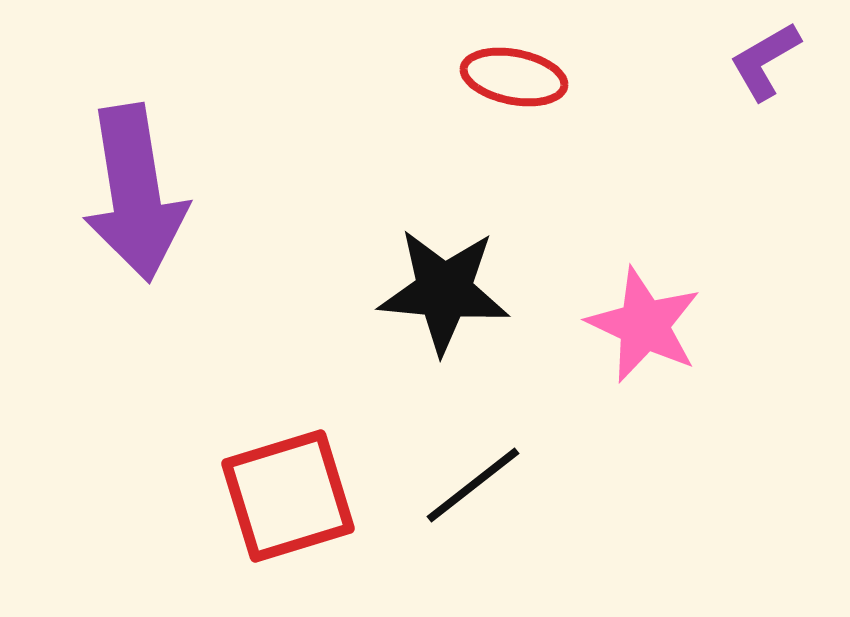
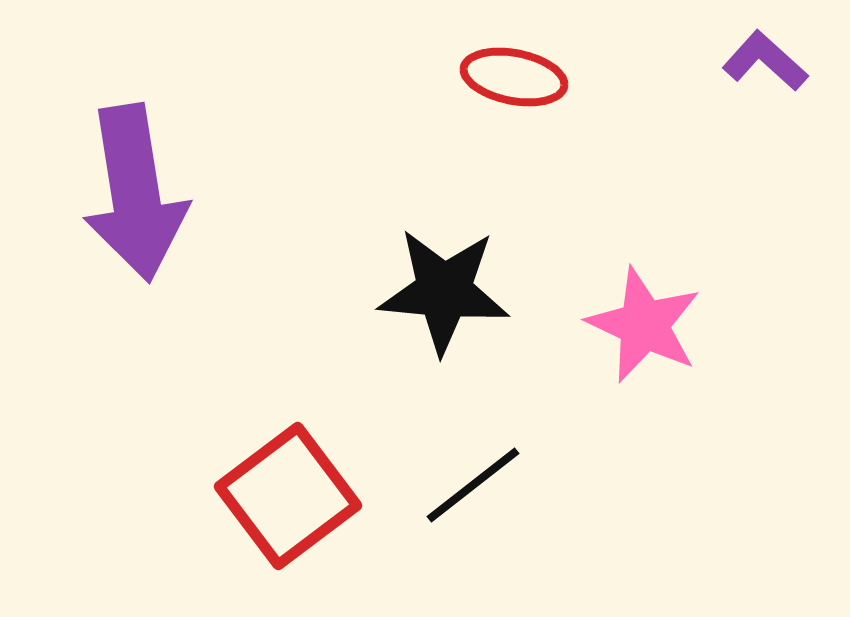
purple L-shape: rotated 72 degrees clockwise
red square: rotated 20 degrees counterclockwise
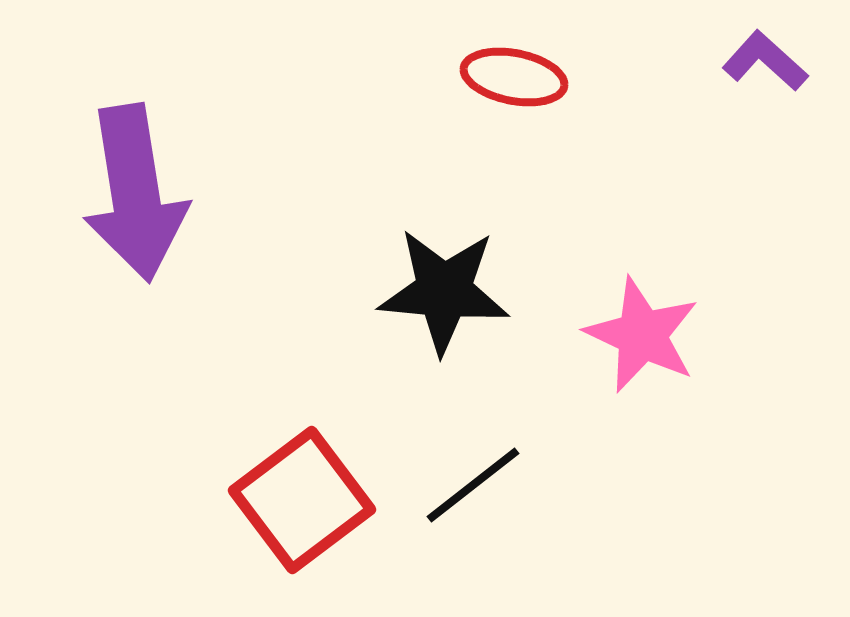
pink star: moved 2 px left, 10 px down
red square: moved 14 px right, 4 px down
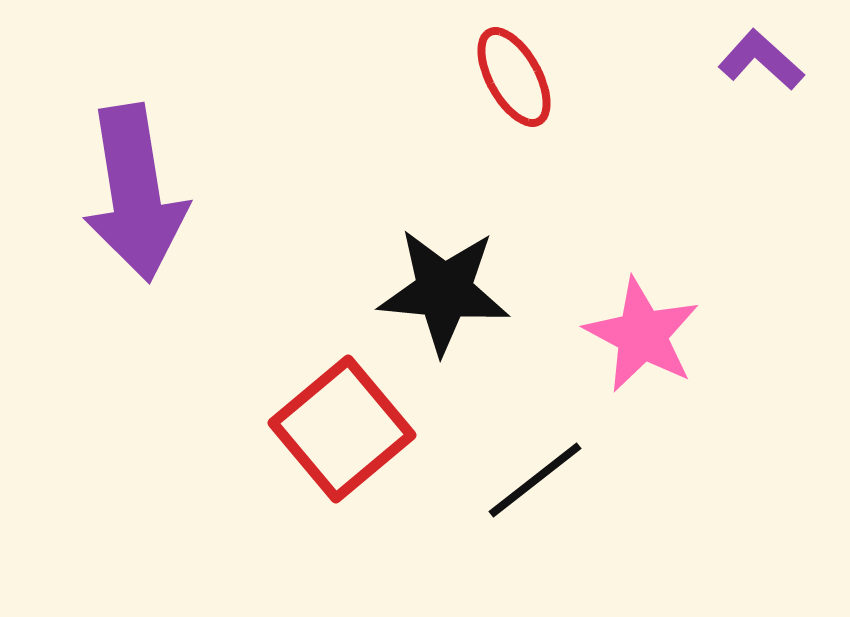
purple L-shape: moved 4 px left, 1 px up
red ellipse: rotated 50 degrees clockwise
pink star: rotated 3 degrees clockwise
black line: moved 62 px right, 5 px up
red square: moved 40 px right, 71 px up; rotated 3 degrees counterclockwise
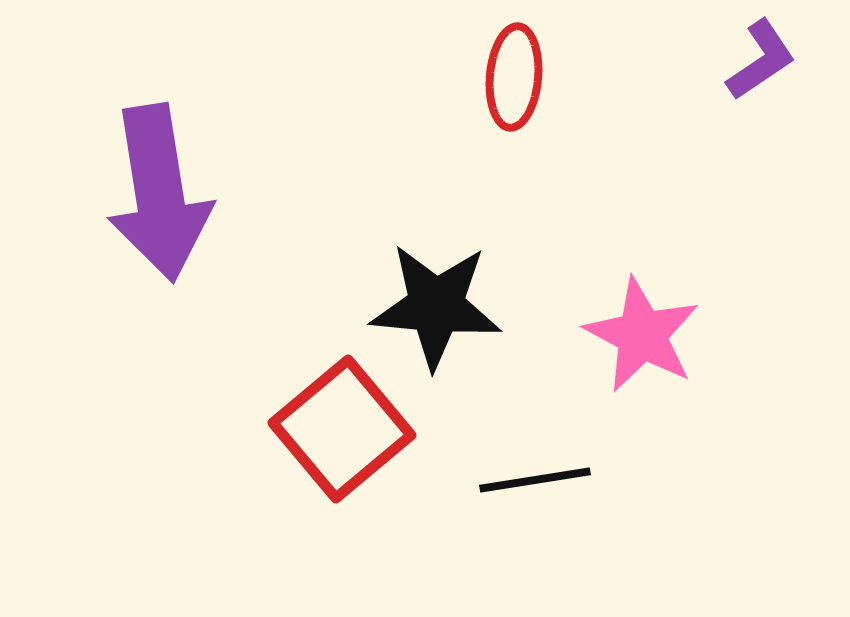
purple L-shape: rotated 104 degrees clockwise
red ellipse: rotated 34 degrees clockwise
purple arrow: moved 24 px right
black star: moved 8 px left, 15 px down
black line: rotated 29 degrees clockwise
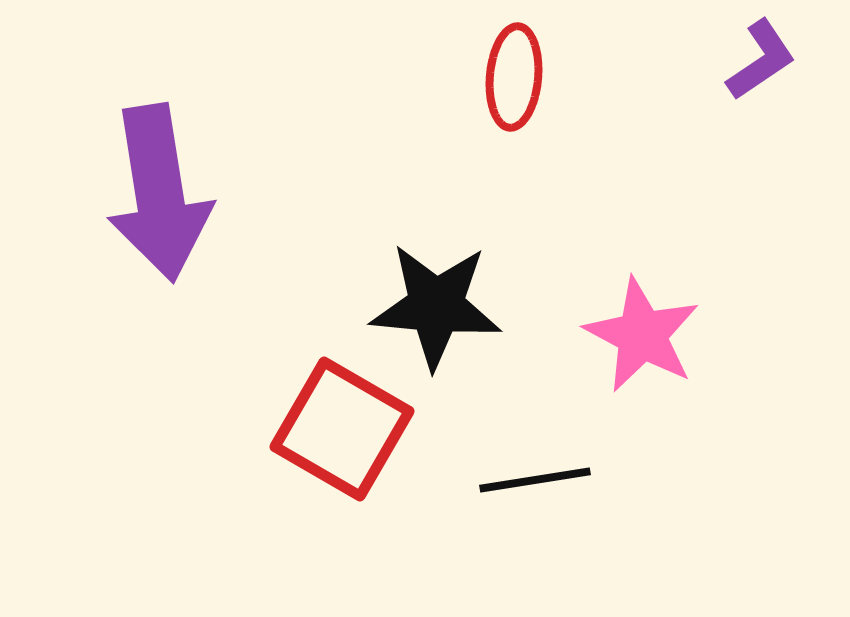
red square: rotated 20 degrees counterclockwise
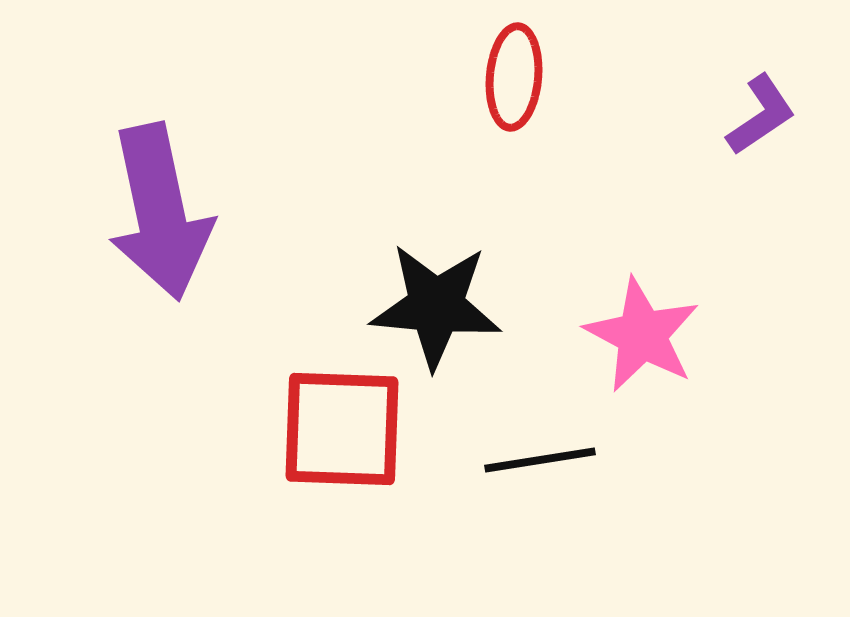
purple L-shape: moved 55 px down
purple arrow: moved 1 px right, 19 px down; rotated 3 degrees counterclockwise
red square: rotated 28 degrees counterclockwise
black line: moved 5 px right, 20 px up
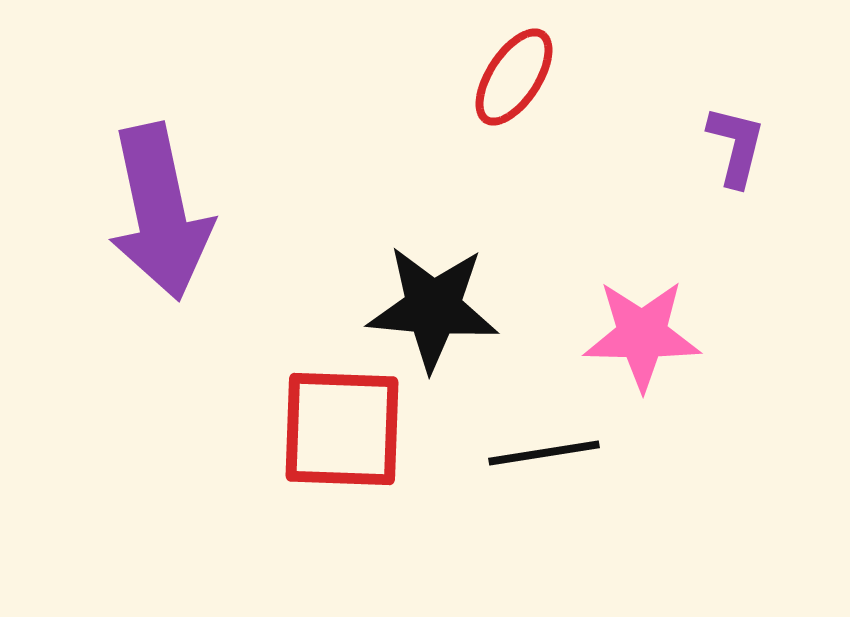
red ellipse: rotated 28 degrees clockwise
purple L-shape: moved 25 px left, 31 px down; rotated 42 degrees counterclockwise
black star: moved 3 px left, 2 px down
pink star: rotated 27 degrees counterclockwise
black line: moved 4 px right, 7 px up
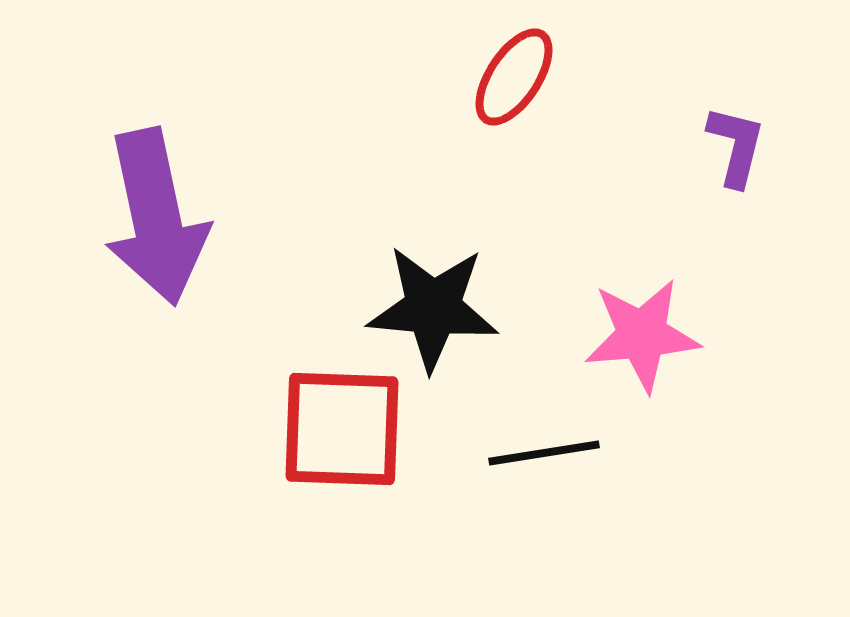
purple arrow: moved 4 px left, 5 px down
pink star: rotated 6 degrees counterclockwise
